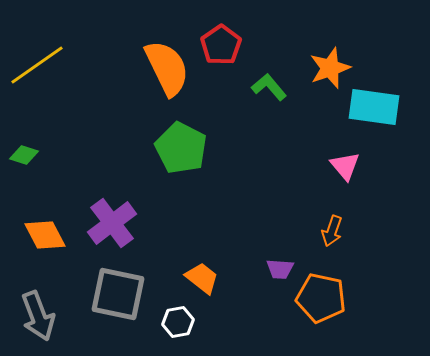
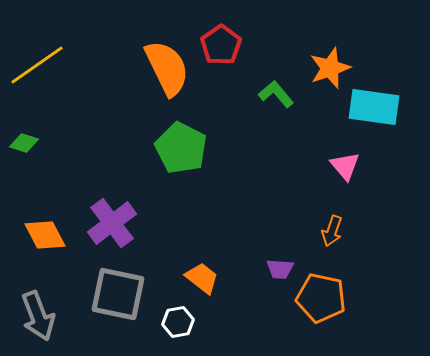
green L-shape: moved 7 px right, 7 px down
green diamond: moved 12 px up
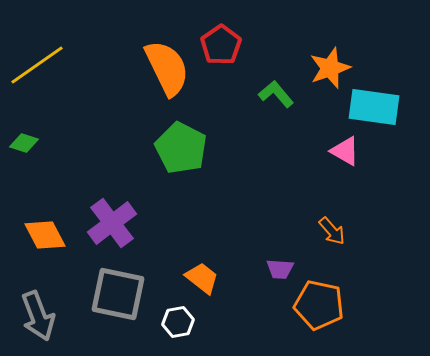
pink triangle: moved 15 px up; rotated 20 degrees counterclockwise
orange arrow: rotated 60 degrees counterclockwise
orange pentagon: moved 2 px left, 7 px down
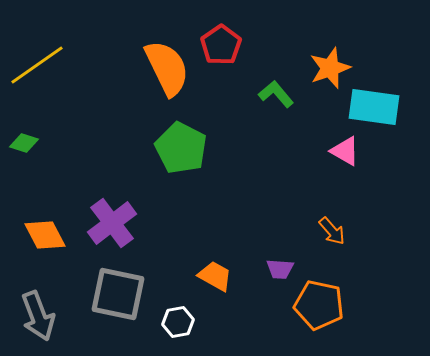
orange trapezoid: moved 13 px right, 2 px up; rotated 9 degrees counterclockwise
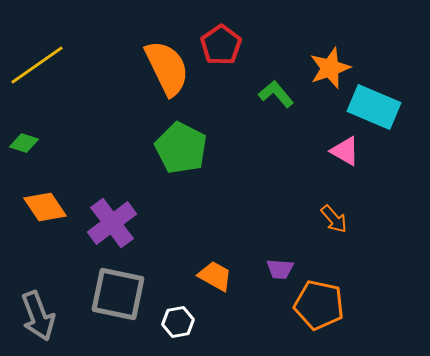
cyan rectangle: rotated 15 degrees clockwise
orange arrow: moved 2 px right, 12 px up
orange diamond: moved 28 px up; rotated 6 degrees counterclockwise
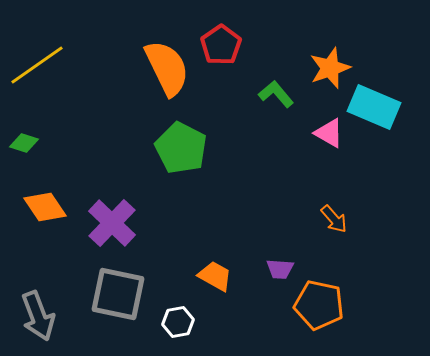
pink triangle: moved 16 px left, 18 px up
purple cross: rotated 9 degrees counterclockwise
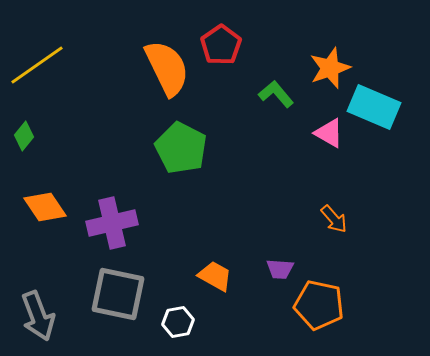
green diamond: moved 7 px up; rotated 68 degrees counterclockwise
purple cross: rotated 33 degrees clockwise
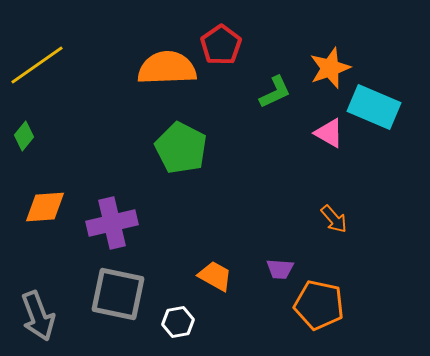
orange semicircle: rotated 66 degrees counterclockwise
green L-shape: moved 1 px left, 2 px up; rotated 105 degrees clockwise
orange diamond: rotated 60 degrees counterclockwise
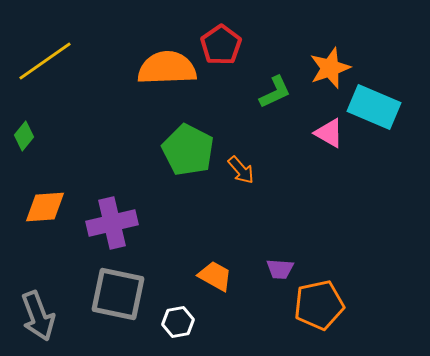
yellow line: moved 8 px right, 4 px up
green pentagon: moved 7 px right, 2 px down
orange arrow: moved 93 px left, 49 px up
orange pentagon: rotated 24 degrees counterclockwise
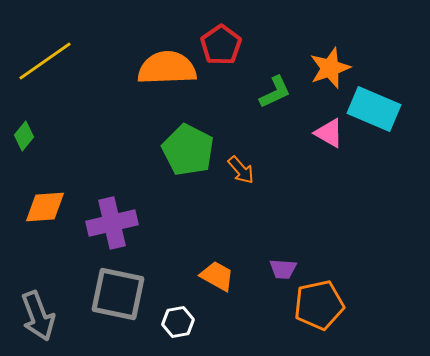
cyan rectangle: moved 2 px down
purple trapezoid: moved 3 px right
orange trapezoid: moved 2 px right
